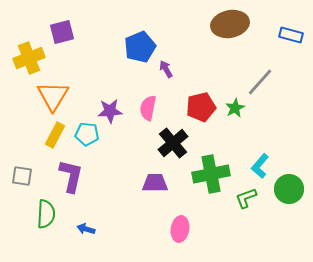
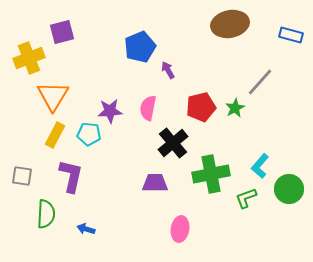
purple arrow: moved 2 px right, 1 px down
cyan pentagon: moved 2 px right
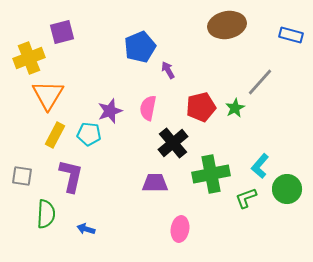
brown ellipse: moved 3 px left, 1 px down
orange triangle: moved 5 px left, 1 px up
purple star: rotated 15 degrees counterclockwise
green circle: moved 2 px left
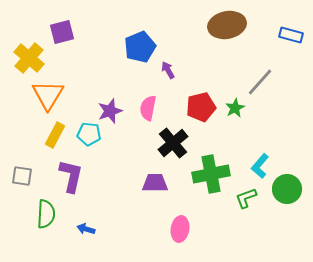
yellow cross: rotated 28 degrees counterclockwise
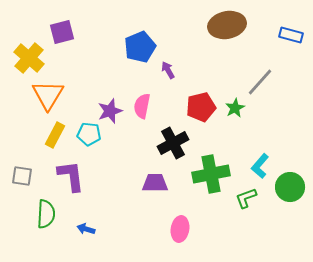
pink semicircle: moved 6 px left, 2 px up
black cross: rotated 12 degrees clockwise
purple L-shape: rotated 20 degrees counterclockwise
green circle: moved 3 px right, 2 px up
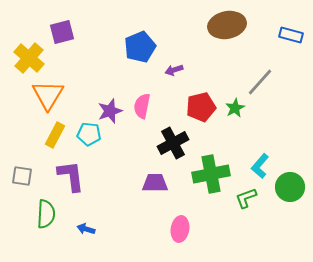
purple arrow: moved 6 px right; rotated 78 degrees counterclockwise
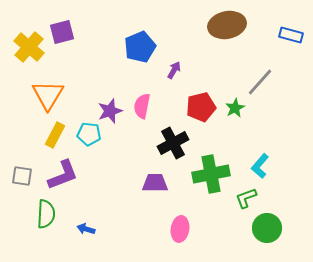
yellow cross: moved 11 px up
purple arrow: rotated 138 degrees clockwise
purple L-shape: moved 8 px left, 1 px up; rotated 76 degrees clockwise
green circle: moved 23 px left, 41 px down
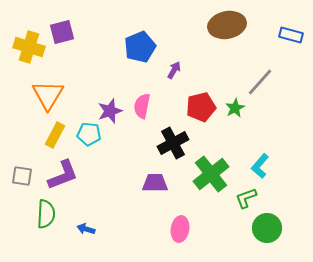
yellow cross: rotated 24 degrees counterclockwise
green cross: rotated 27 degrees counterclockwise
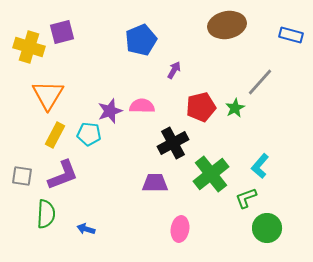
blue pentagon: moved 1 px right, 7 px up
pink semicircle: rotated 80 degrees clockwise
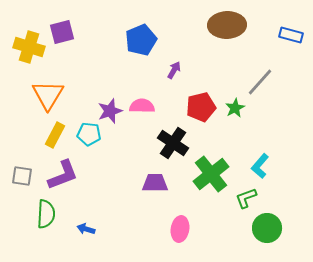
brown ellipse: rotated 9 degrees clockwise
black cross: rotated 28 degrees counterclockwise
